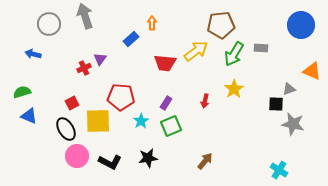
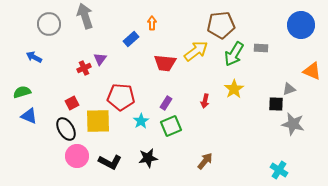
blue arrow: moved 1 px right, 3 px down; rotated 14 degrees clockwise
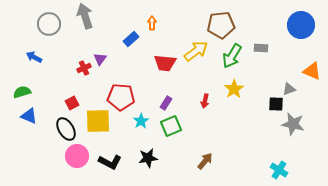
green arrow: moved 2 px left, 2 px down
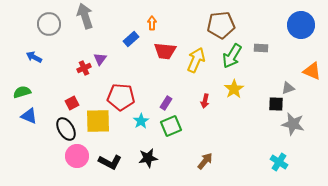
yellow arrow: moved 9 px down; rotated 30 degrees counterclockwise
red trapezoid: moved 12 px up
gray triangle: moved 1 px left, 1 px up
cyan cross: moved 8 px up
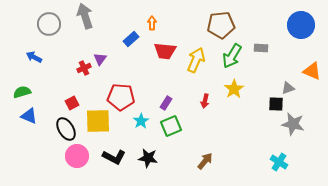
black star: rotated 18 degrees clockwise
black L-shape: moved 4 px right, 5 px up
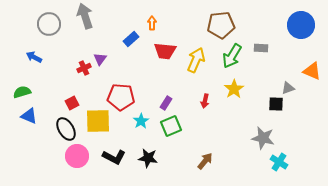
gray star: moved 30 px left, 14 px down
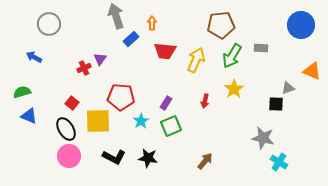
gray arrow: moved 31 px right
red square: rotated 24 degrees counterclockwise
pink circle: moved 8 px left
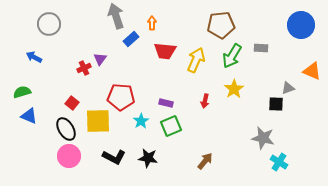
purple rectangle: rotated 72 degrees clockwise
